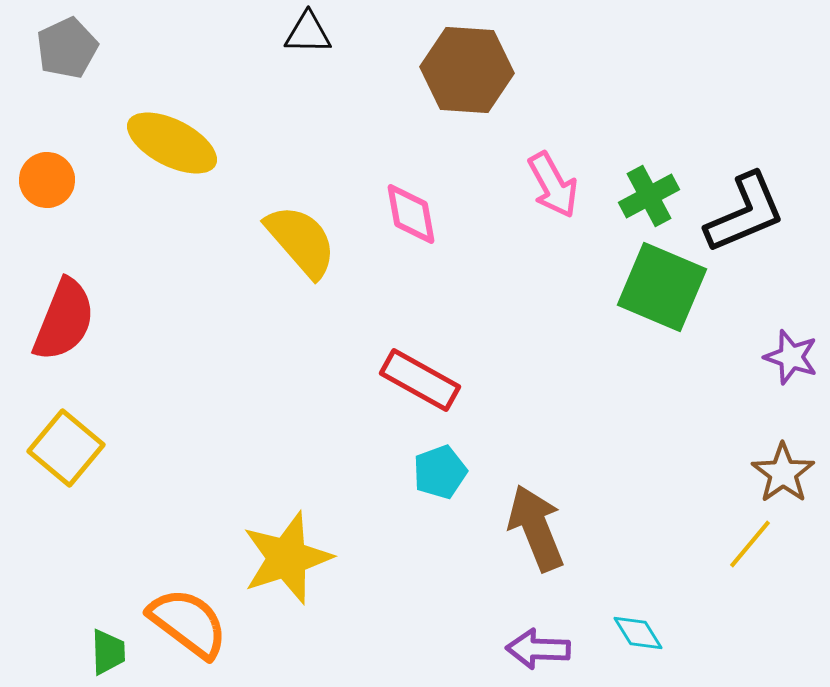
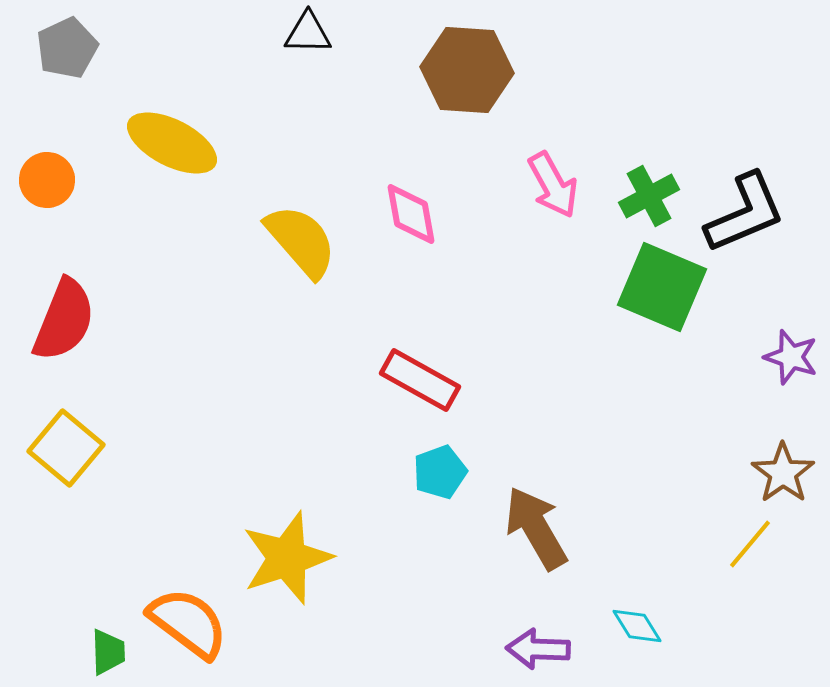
brown arrow: rotated 8 degrees counterclockwise
cyan diamond: moved 1 px left, 7 px up
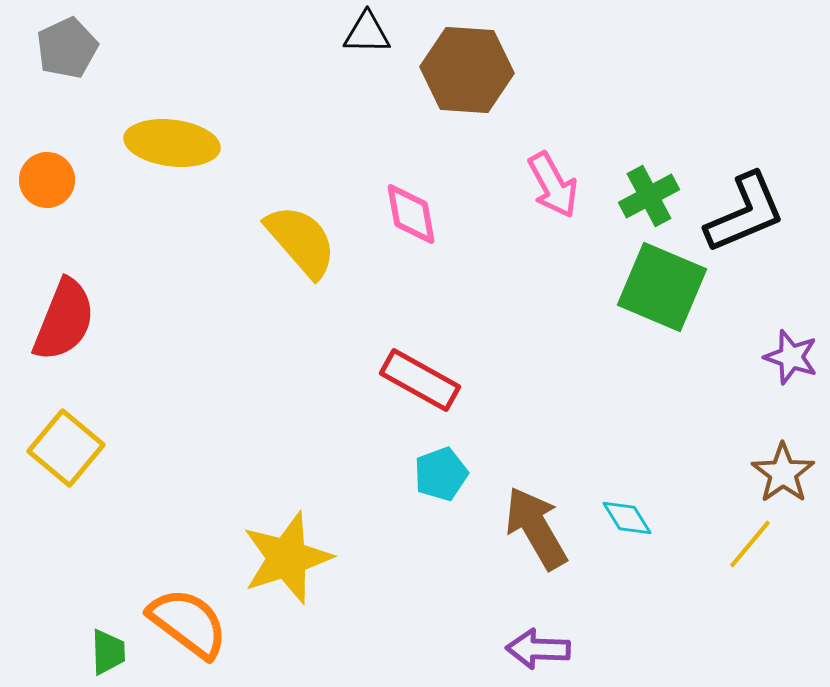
black triangle: moved 59 px right
yellow ellipse: rotated 20 degrees counterclockwise
cyan pentagon: moved 1 px right, 2 px down
cyan diamond: moved 10 px left, 108 px up
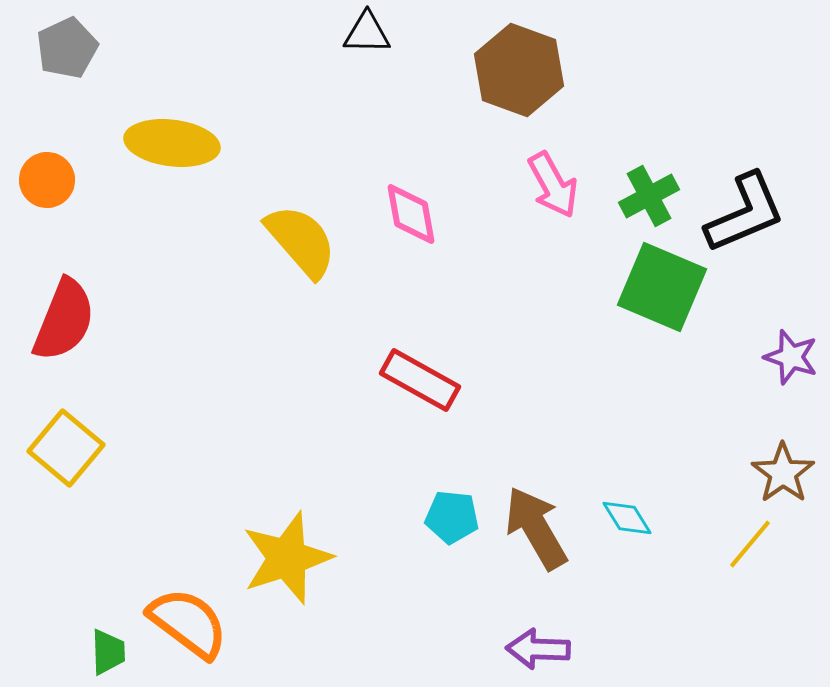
brown hexagon: moved 52 px right; rotated 16 degrees clockwise
cyan pentagon: moved 11 px right, 43 px down; rotated 26 degrees clockwise
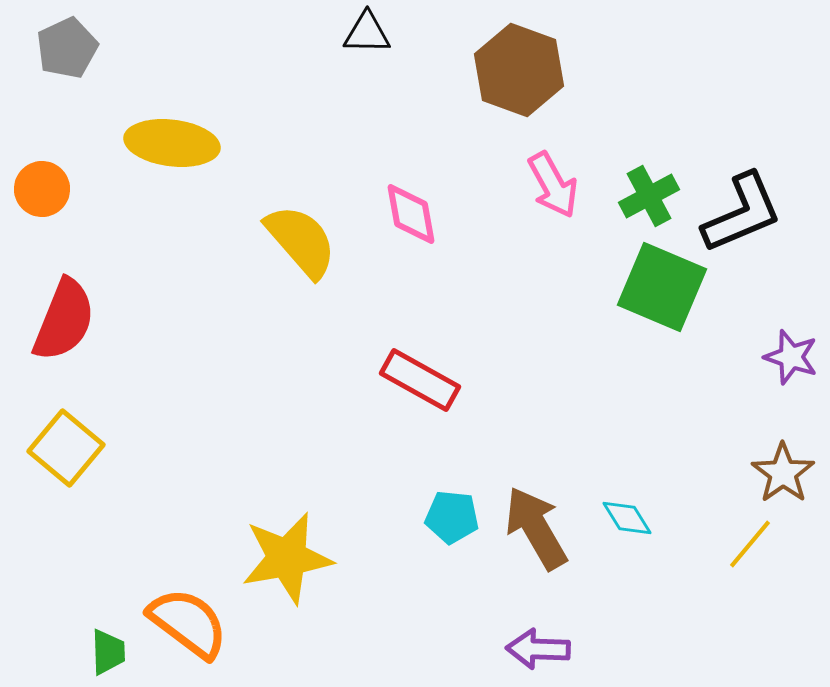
orange circle: moved 5 px left, 9 px down
black L-shape: moved 3 px left
yellow star: rotated 8 degrees clockwise
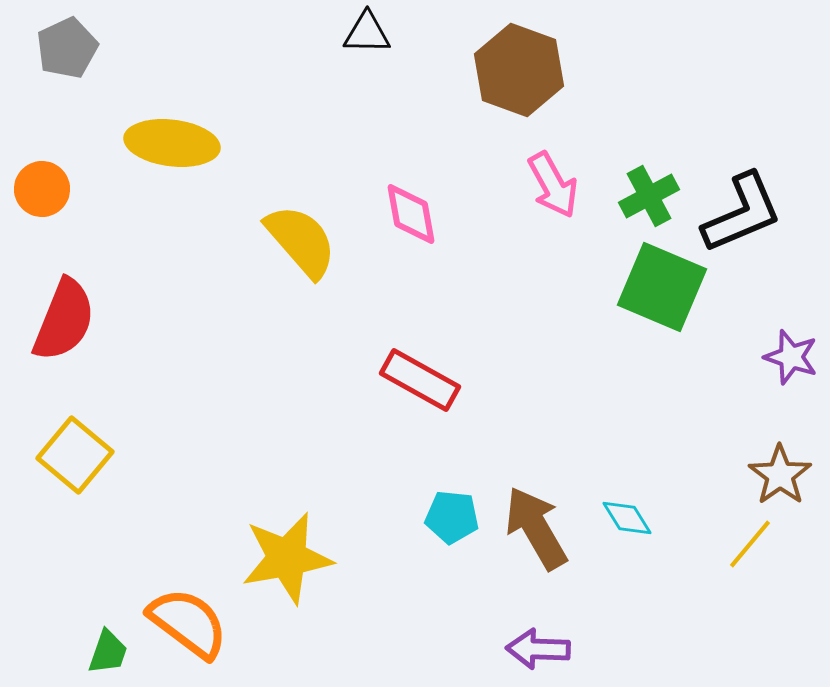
yellow square: moved 9 px right, 7 px down
brown star: moved 3 px left, 2 px down
green trapezoid: rotated 21 degrees clockwise
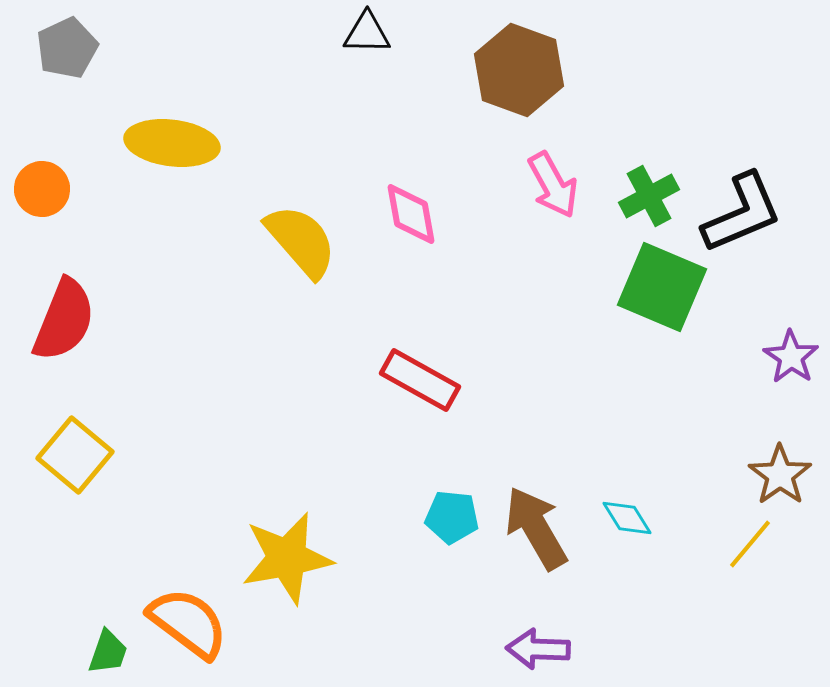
purple star: rotated 16 degrees clockwise
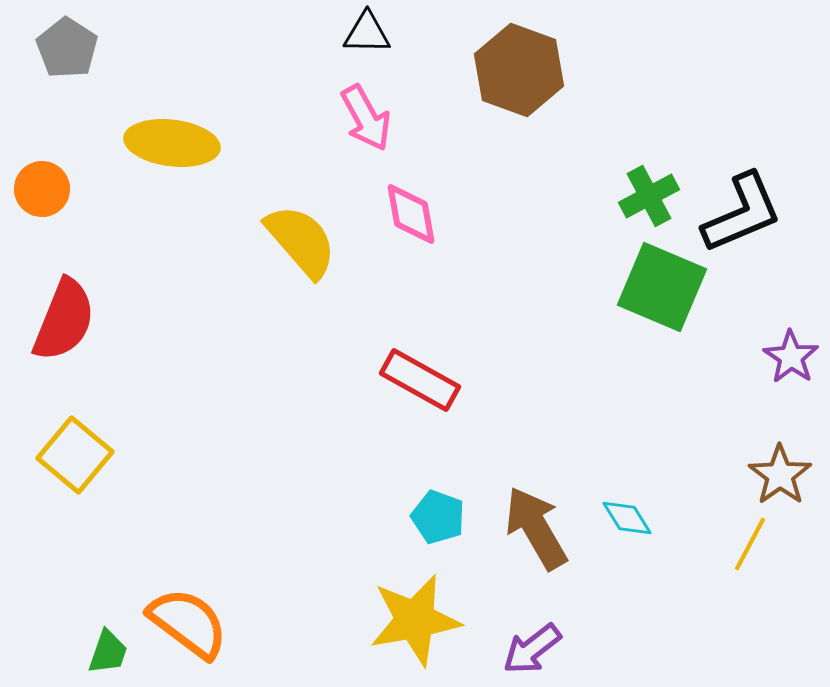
gray pentagon: rotated 14 degrees counterclockwise
pink arrow: moved 187 px left, 67 px up
cyan pentagon: moved 14 px left; rotated 14 degrees clockwise
yellow line: rotated 12 degrees counterclockwise
yellow star: moved 128 px right, 62 px down
purple arrow: moved 6 px left; rotated 40 degrees counterclockwise
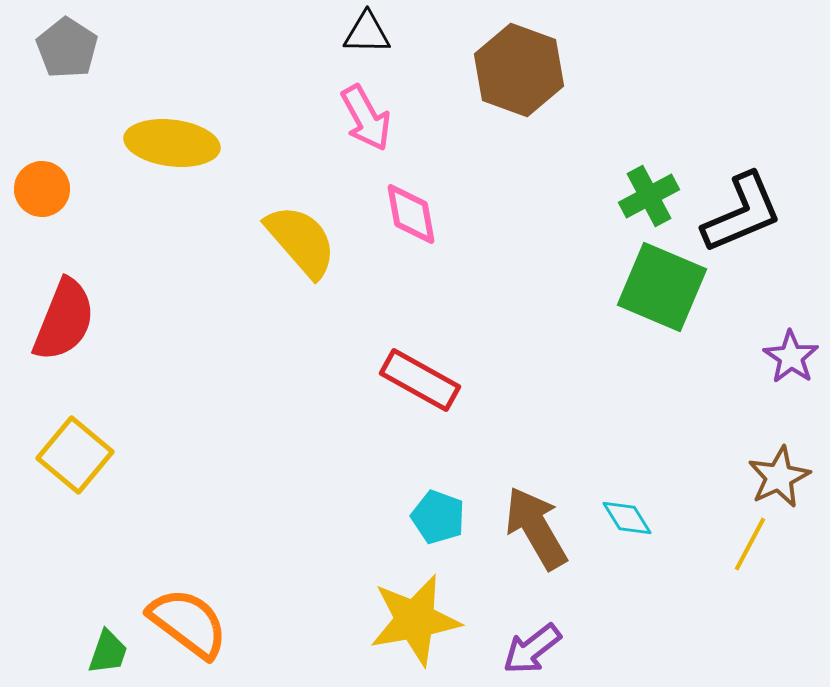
brown star: moved 1 px left, 2 px down; rotated 10 degrees clockwise
